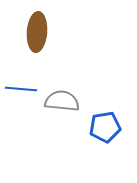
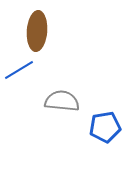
brown ellipse: moved 1 px up
blue line: moved 2 px left, 19 px up; rotated 36 degrees counterclockwise
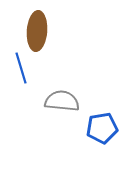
blue line: moved 2 px right, 2 px up; rotated 76 degrees counterclockwise
blue pentagon: moved 3 px left, 1 px down
